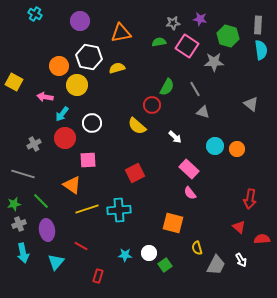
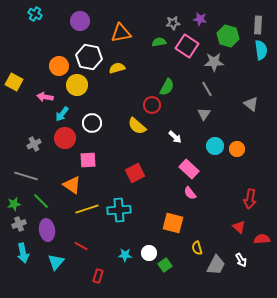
gray line at (195, 89): moved 12 px right
gray triangle at (203, 112): moved 1 px right, 2 px down; rotated 48 degrees clockwise
gray line at (23, 174): moved 3 px right, 2 px down
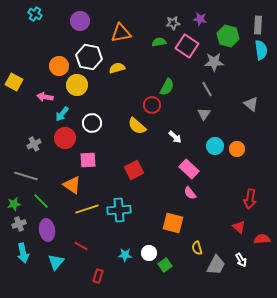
red square at (135, 173): moved 1 px left, 3 px up
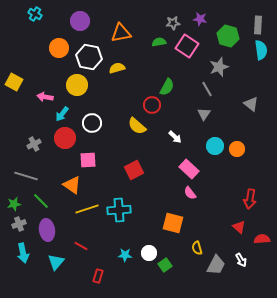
gray star at (214, 62): moved 5 px right, 5 px down; rotated 18 degrees counterclockwise
orange circle at (59, 66): moved 18 px up
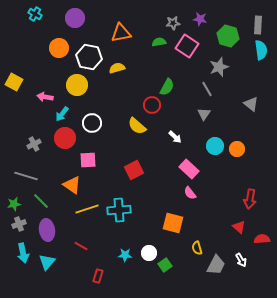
purple circle at (80, 21): moved 5 px left, 3 px up
cyan triangle at (56, 262): moved 9 px left
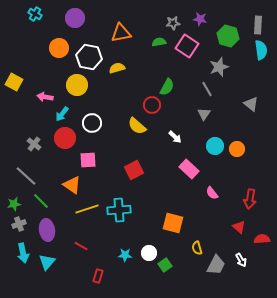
gray cross at (34, 144): rotated 24 degrees counterclockwise
gray line at (26, 176): rotated 25 degrees clockwise
pink semicircle at (190, 193): moved 22 px right
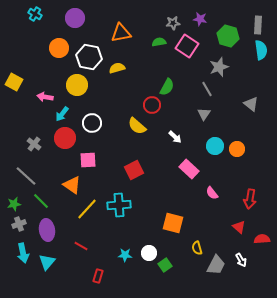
yellow line at (87, 209): rotated 30 degrees counterclockwise
cyan cross at (119, 210): moved 5 px up
